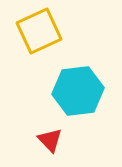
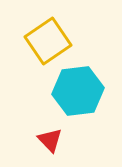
yellow square: moved 9 px right, 10 px down; rotated 9 degrees counterclockwise
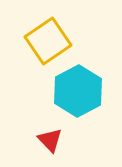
cyan hexagon: rotated 21 degrees counterclockwise
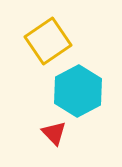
red triangle: moved 4 px right, 7 px up
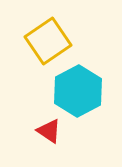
red triangle: moved 5 px left, 2 px up; rotated 12 degrees counterclockwise
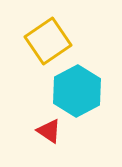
cyan hexagon: moved 1 px left
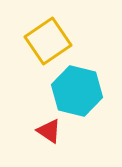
cyan hexagon: rotated 18 degrees counterclockwise
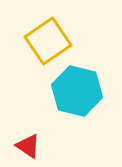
red triangle: moved 21 px left, 15 px down
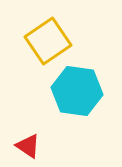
cyan hexagon: rotated 6 degrees counterclockwise
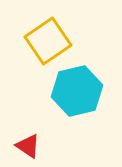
cyan hexagon: rotated 21 degrees counterclockwise
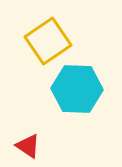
cyan hexagon: moved 2 px up; rotated 15 degrees clockwise
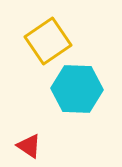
red triangle: moved 1 px right
